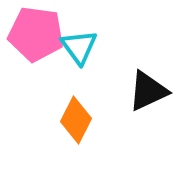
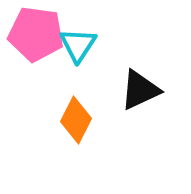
cyan triangle: moved 1 px left, 2 px up; rotated 9 degrees clockwise
black triangle: moved 8 px left, 1 px up
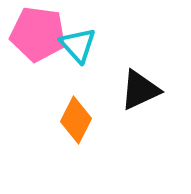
pink pentagon: moved 2 px right
cyan triangle: rotated 15 degrees counterclockwise
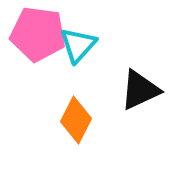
cyan triangle: rotated 24 degrees clockwise
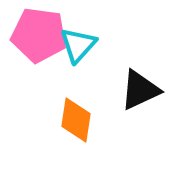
pink pentagon: moved 1 px right, 1 px down
orange diamond: rotated 18 degrees counterclockwise
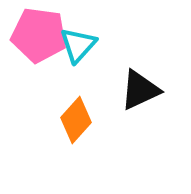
orange diamond: rotated 33 degrees clockwise
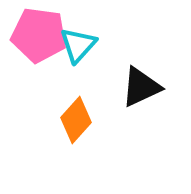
black triangle: moved 1 px right, 3 px up
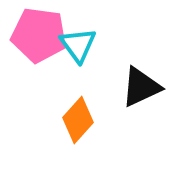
cyan triangle: rotated 18 degrees counterclockwise
orange diamond: moved 2 px right
